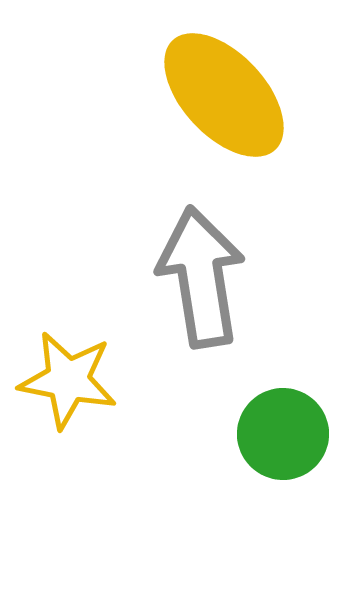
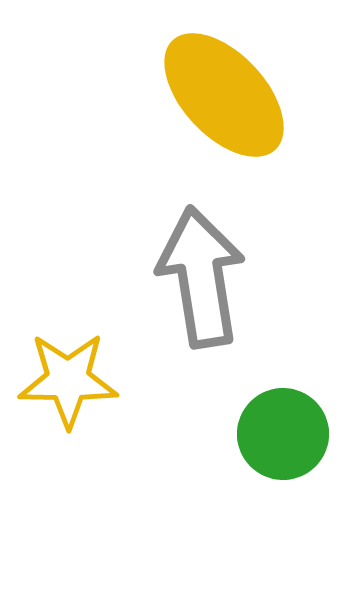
yellow star: rotated 10 degrees counterclockwise
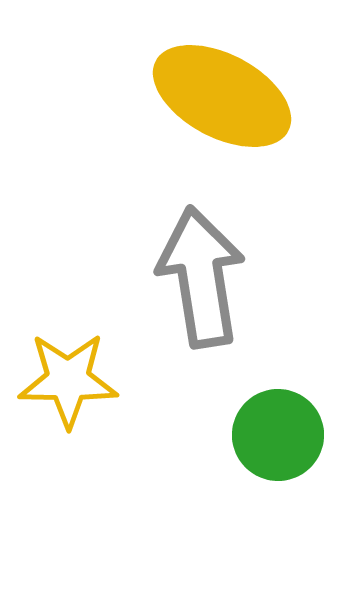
yellow ellipse: moved 2 px left, 1 px down; rotated 19 degrees counterclockwise
green circle: moved 5 px left, 1 px down
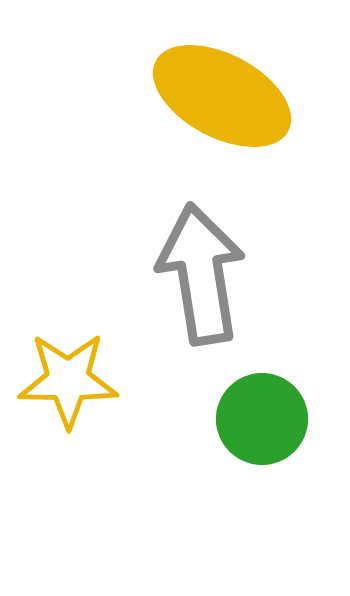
gray arrow: moved 3 px up
green circle: moved 16 px left, 16 px up
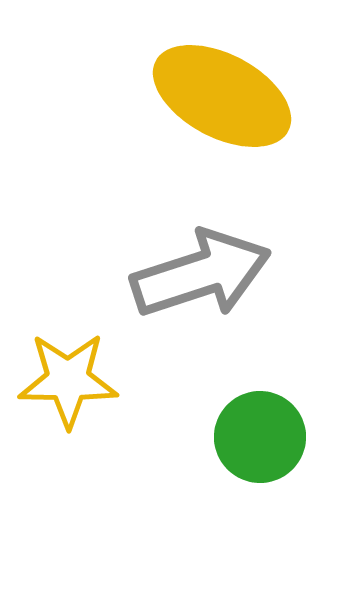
gray arrow: rotated 81 degrees clockwise
green circle: moved 2 px left, 18 px down
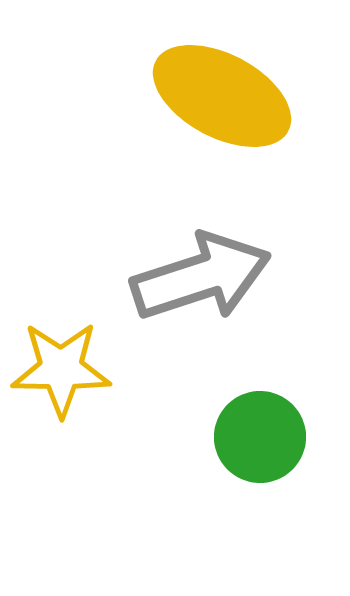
gray arrow: moved 3 px down
yellow star: moved 7 px left, 11 px up
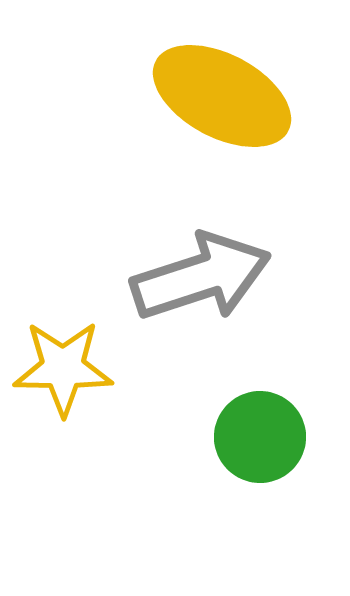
yellow star: moved 2 px right, 1 px up
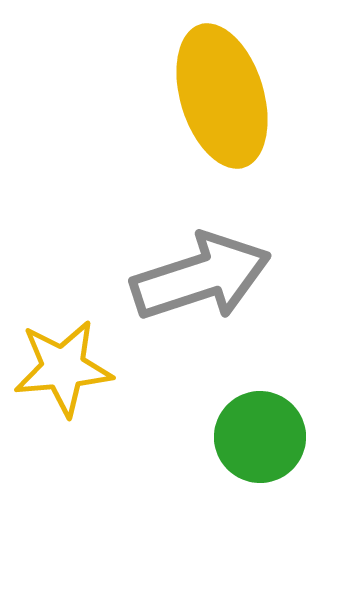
yellow ellipse: rotated 45 degrees clockwise
yellow star: rotated 6 degrees counterclockwise
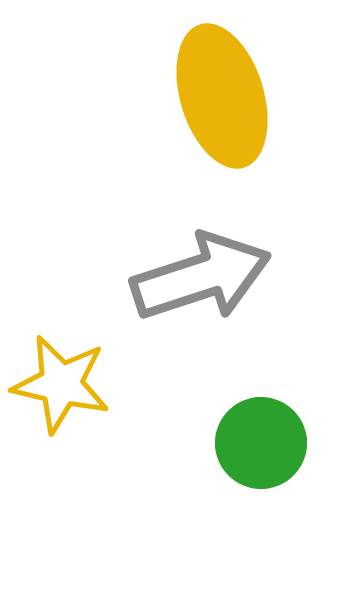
yellow star: moved 2 px left, 16 px down; rotated 18 degrees clockwise
green circle: moved 1 px right, 6 px down
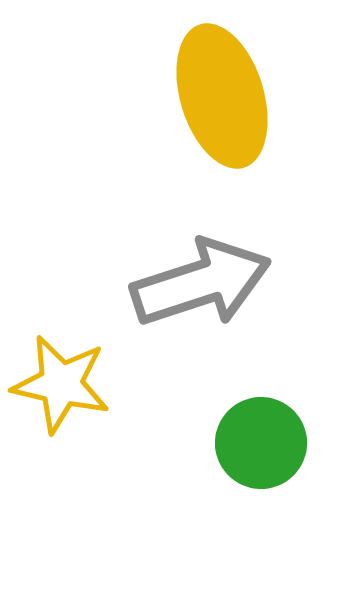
gray arrow: moved 6 px down
